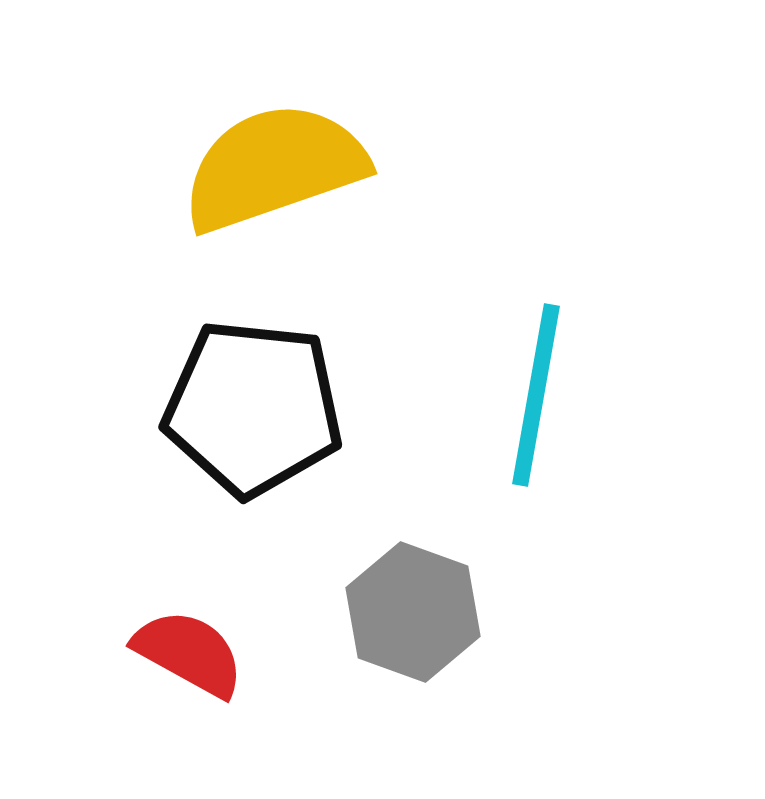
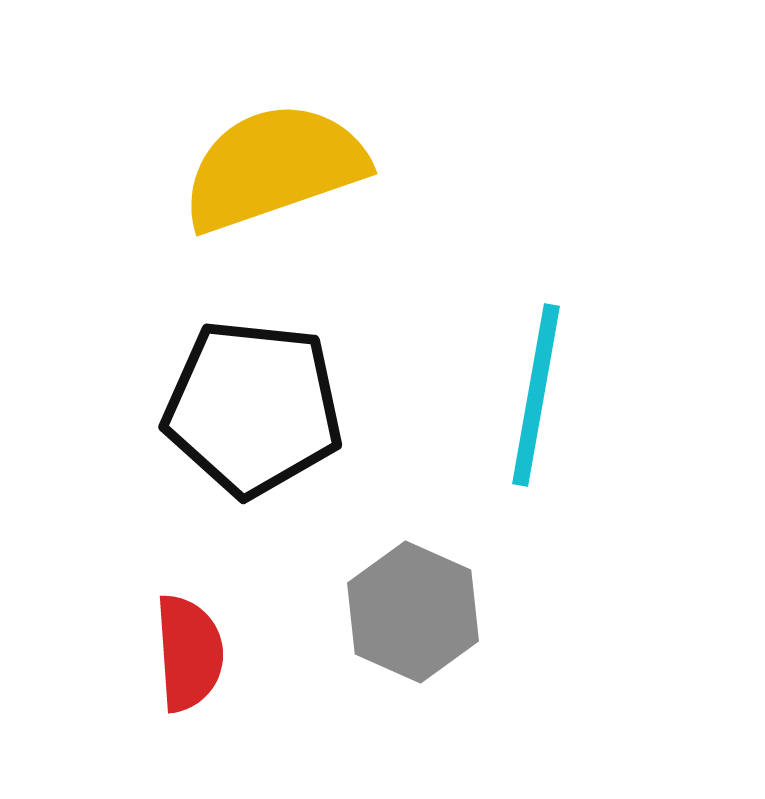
gray hexagon: rotated 4 degrees clockwise
red semicircle: rotated 57 degrees clockwise
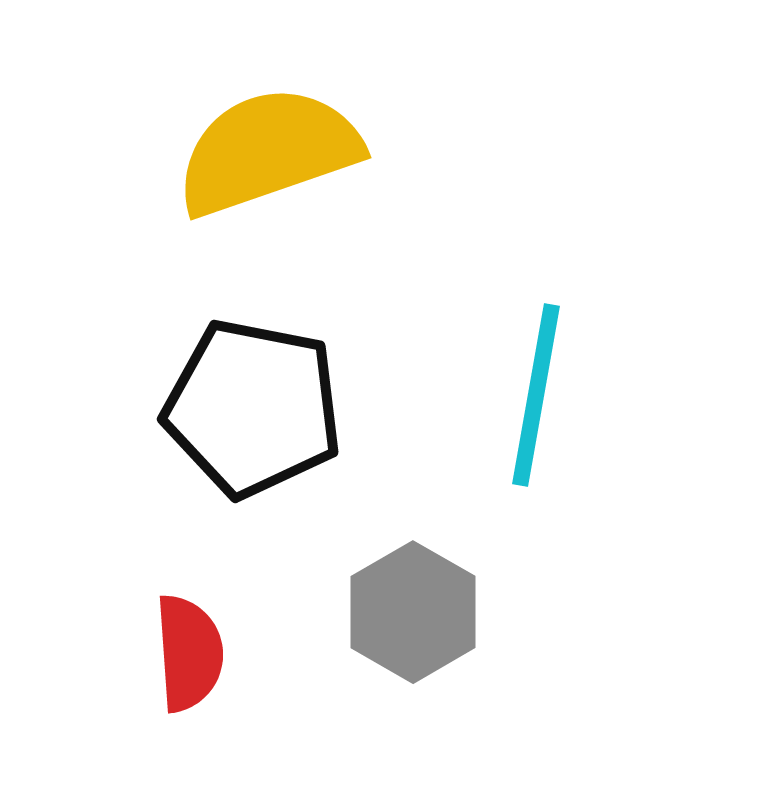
yellow semicircle: moved 6 px left, 16 px up
black pentagon: rotated 5 degrees clockwise
gray hexagon: rotated 6 degrees clockwise
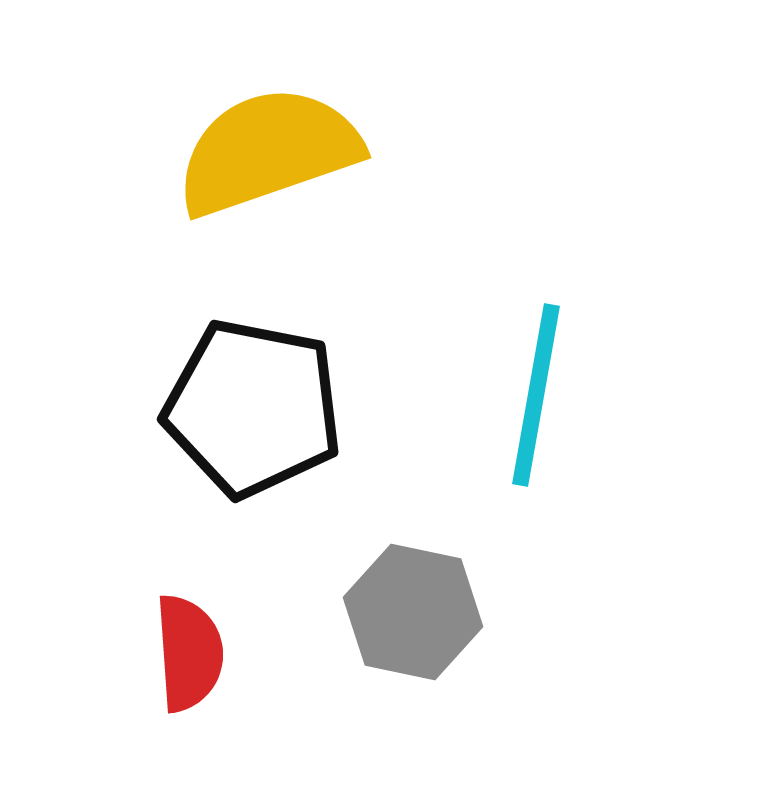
gray hexagon: rotated 18 degrees counterclockwise
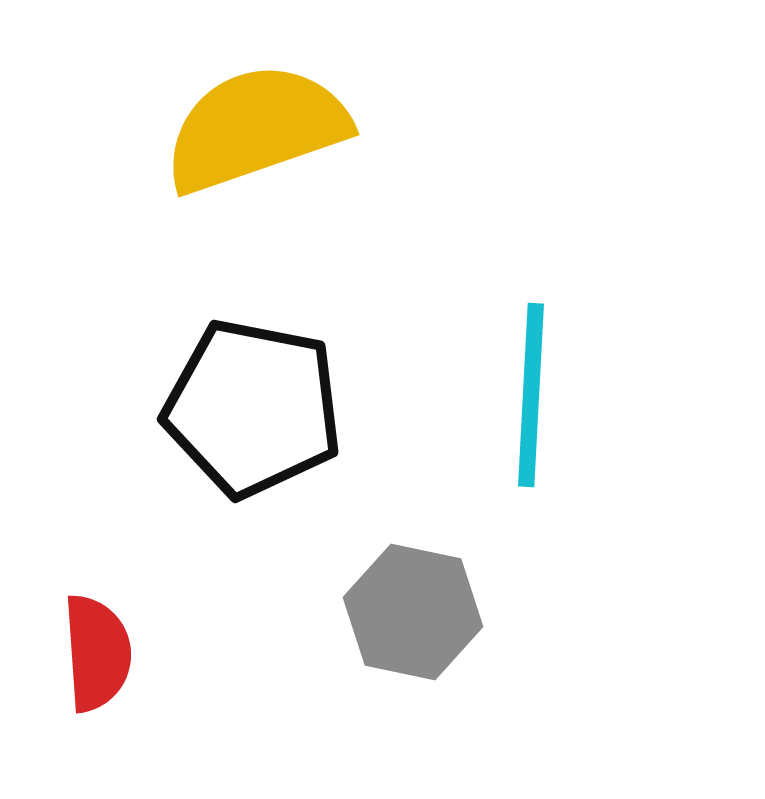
yellow semicircle: moved 12 px left, 23 px up
cyan line: moved 5 px left; rotated 7 degrees counterclockwise
red semicircle: moved 92 px left
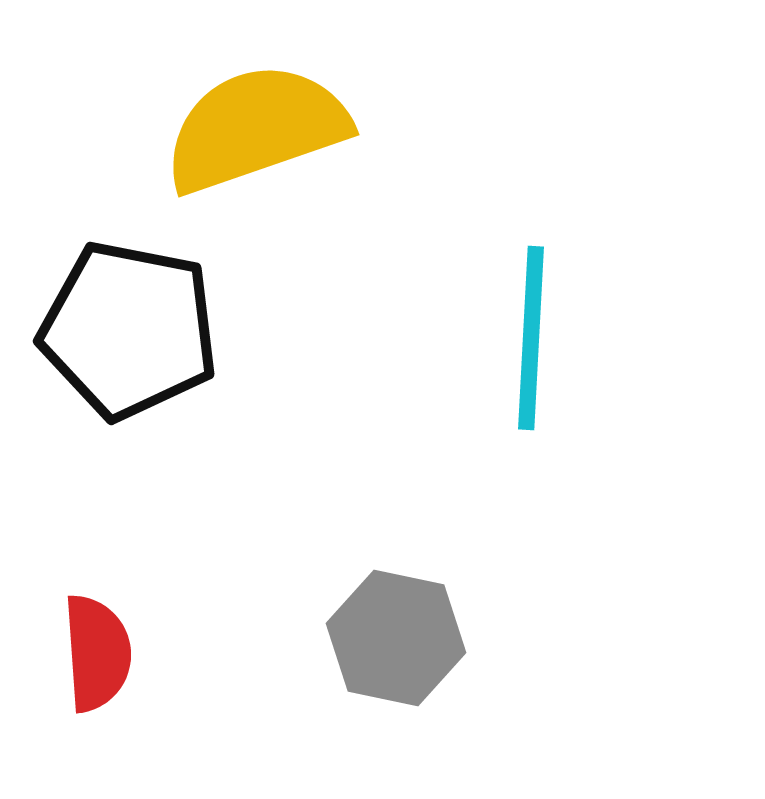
cyan line: moved 57 px up
black pentagon: moved 124 px left, 78 px up
gray hexagon: moved 17 px left, 26 px down
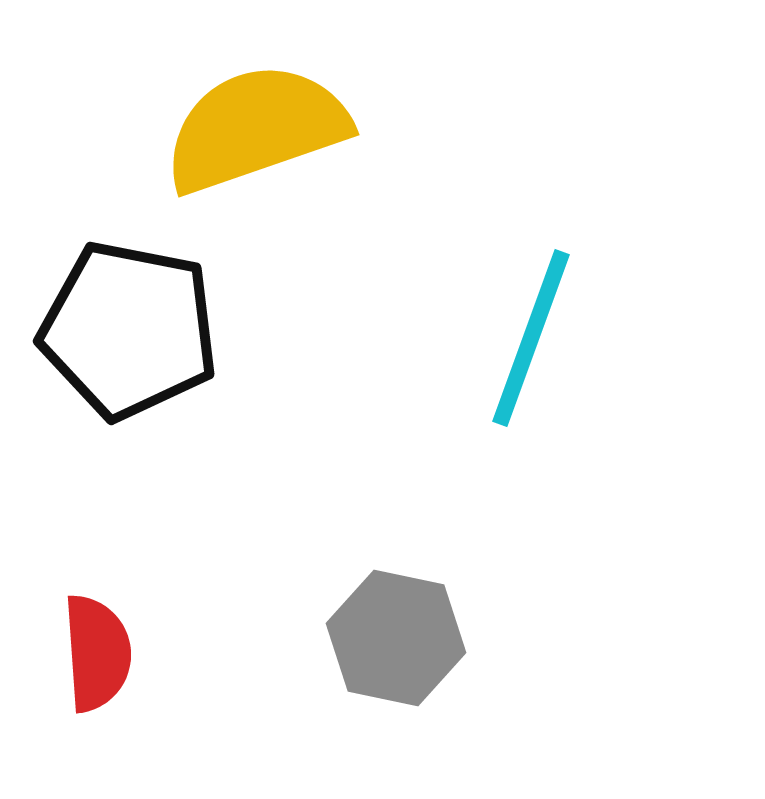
cyan line: rotated 17 degrees clockwise
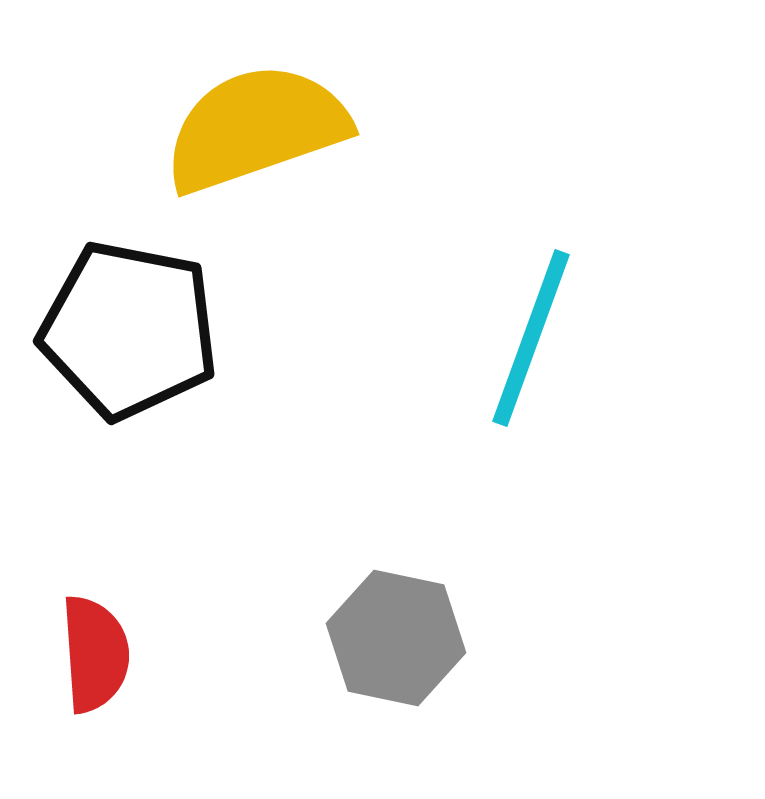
red semicircle: moved 2 px left, 1 px down
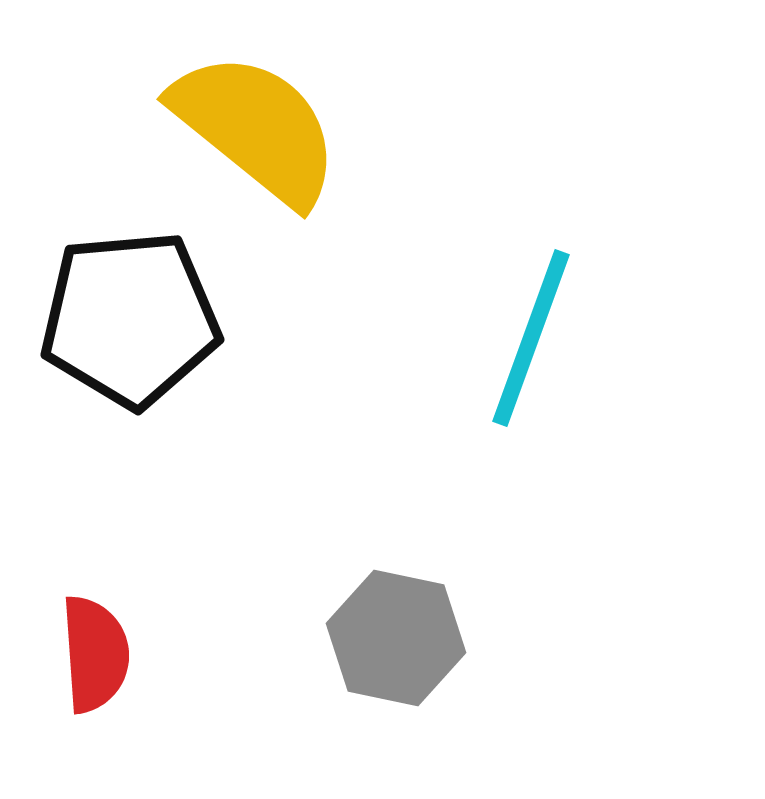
yellow semicircle: rotated 58 degrees clockwise
black pentagon: moved 1 px right, 11 px up; rotated 16 degrees counterclockwise
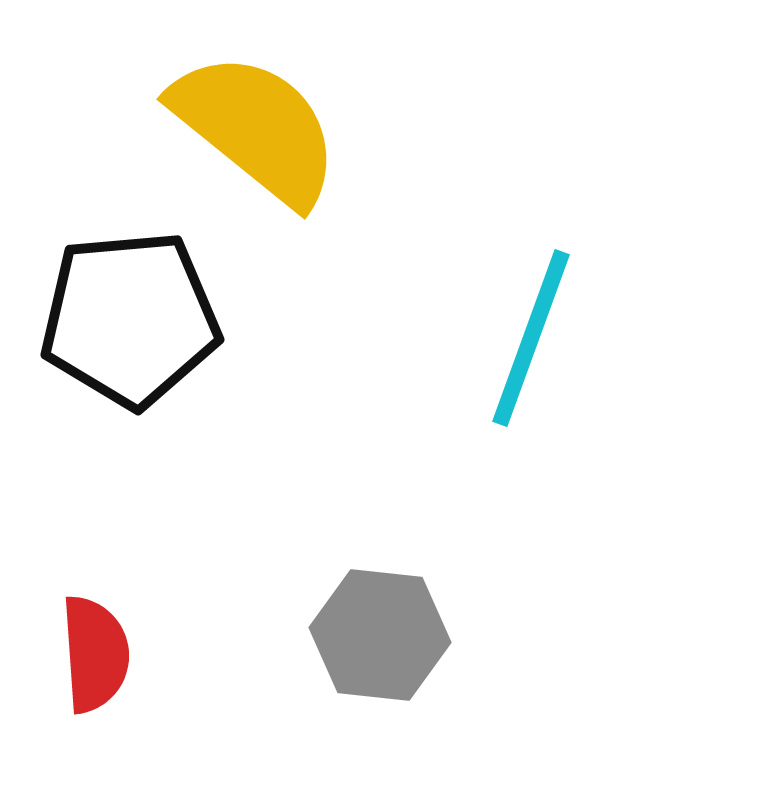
gray hexagon: moved 16 px left, 3 px up; rotated 6 degrees counterclockwise
